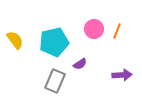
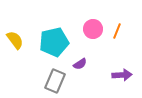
pink circle: moved 1 px left
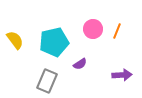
gray rectangle: moved 8 px left
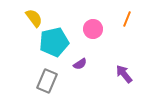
orange line: moved 10 px right, 12 px up
yellow semicircle: moved 19 px right, 22 px up
purple arrow: moved 2 px right, 1 px up; rotated 126 degrees counterclockwise
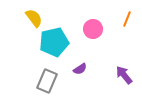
purple semicircle: moved 5 px down
purple arrow: moved 1 px down
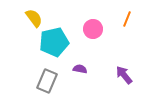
purple semicircle: rotated 136 degrees counterclockwise
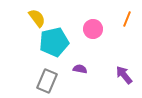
yellow semicircle: moved 3 px right
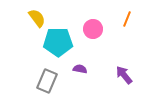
cyan pentagon: moved 4 px right; rotated 12 degrees clockwise
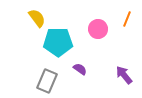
pink circle: moved 5 px right
purple semicircle: rotated 24 degrees clockwise
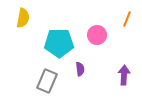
yellow semicircle: moved 14 px left; rotated 48 degrees clockwise
pink circle: moved 1 px left, 6 px down
cyan pentagon: moved 1 px right, 1 px down
purple semicircle: rotated 48 degrees clockwise
purple arrow: rotated 42 degrees clockwise
